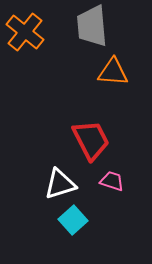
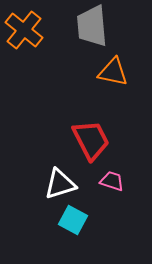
orange cross: moved 1 px left, 2 px up
orange triangle: rotated 8 degrees clockwise
cyan square: rotated 20 degrees counterclockwise
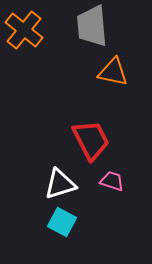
cyan square: moved 11 px left, 2 px down
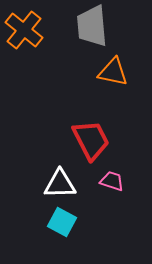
white triangle: rotated 16 degrees clockwise
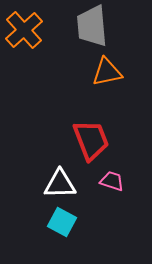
orange cross: rotated 9 degrees clockwise
orange triangle: moved 6 px left; rotated 24 degrees counterclockwise
red trapezoid: rotated 6 degrees clockwise
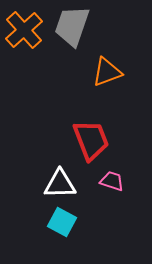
gray trapezoid: moved 20 px left; rotated 24 degrees clockwise
orange triangle: rotated 8 degrees counterclockwise
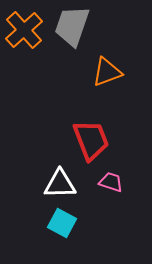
pink trapezoid: moved 1 px left, 1 px down
cyan square: moved 1 px down
